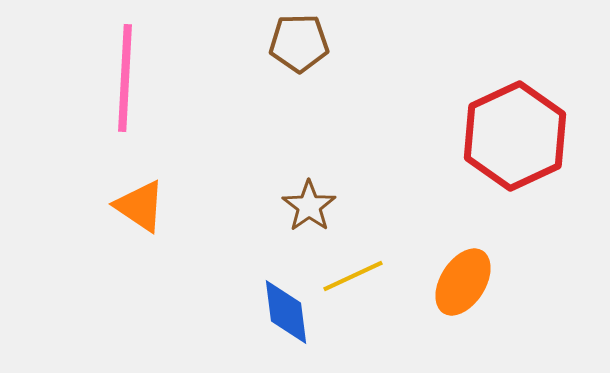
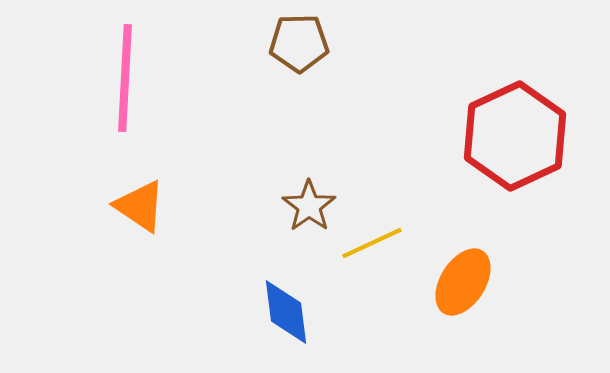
yellow line: moved 19 px right, 33 px up
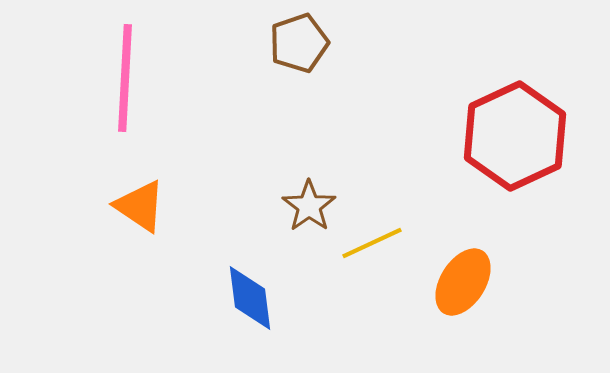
brown pentagon: rotated 18 degrees counterclockwise
blue diamond: moved 36 px left, 14 px up
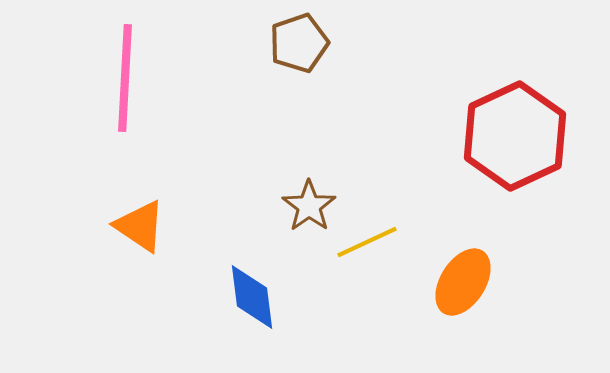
orange triangle: moved 20 px down
yellow line: moved 5 px left, 1 px up
blue diamond: moved 2 px right, 1 px up
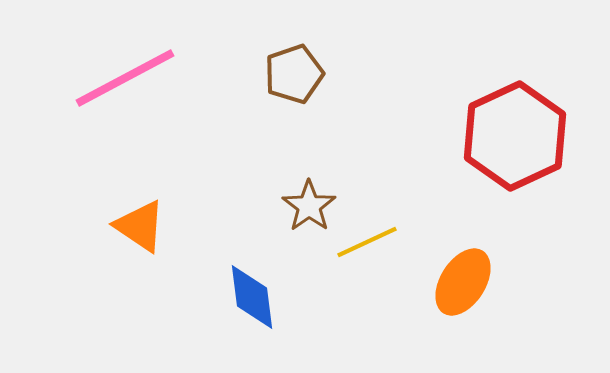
brown pentagon: moved 5 px left, 31 px down
pink line: rotated 59 degrees clockwise
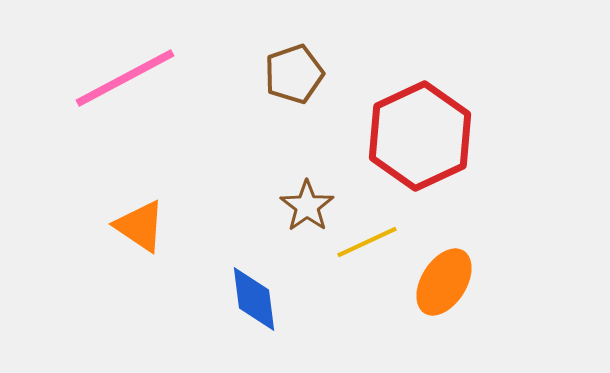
red hexagon: moved 95 px left
brown star: moved 2 px left
orange ellipse: moved 19 px left
blue diamond: moved 2 px right, 2 px down
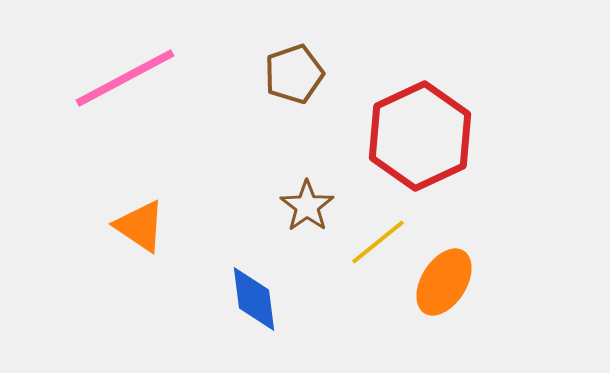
yellow line: moved 11 px right; rotated 14 degrees counterclockwise
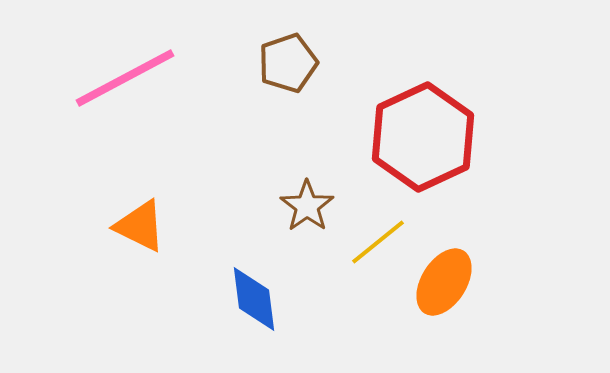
brown pentagon: moved 6 px left, 11 px up
red hexagon: moved 3 px right, 1 px down
orange triangle: rotated 8 degrees counterclockwise
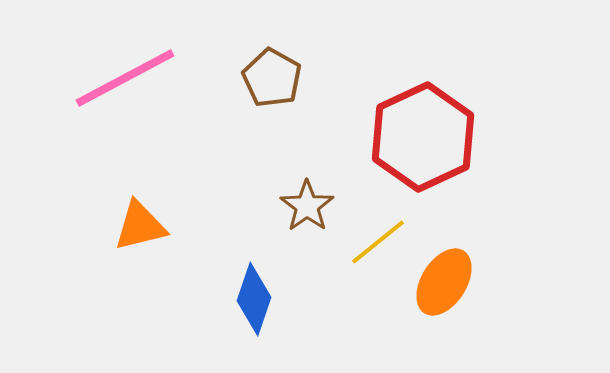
brown pentagon: moved 16 px left, 15 px down; rotated 24 degrees counterclockwise
orange triangle: rotated 40 degrees counterclockwise
blue diamond: rotated 26 degrees clockwise
